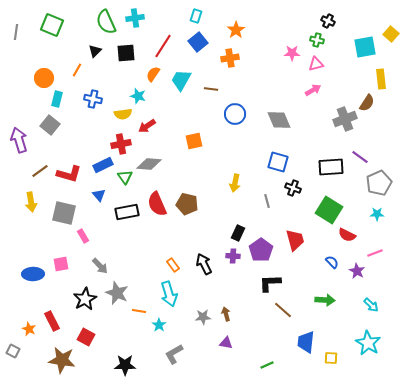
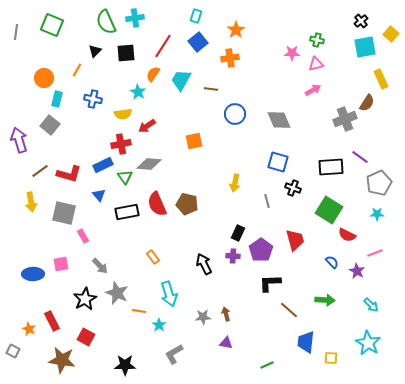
black cross at (328, 21): moved 33 px right; rotated 24 degrees clockwise
yellow rectangle at (381, 79): rotated 18 degrees counterclockwise
cyan star at (138, 96): moved 4 px up; rotated 14 degrees clockwise
orange rectangle at (173, 265): moved 20 px left, 8 px up
brown line at (283, 310): moved 6 px right
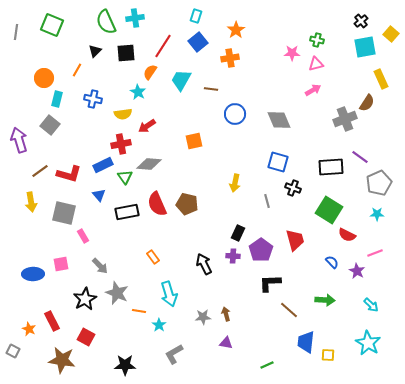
orange semicircle at (153, 74): moved 3 px left, 2 px up
yellow square at (331, 358): moved 3 px left, 3 px up
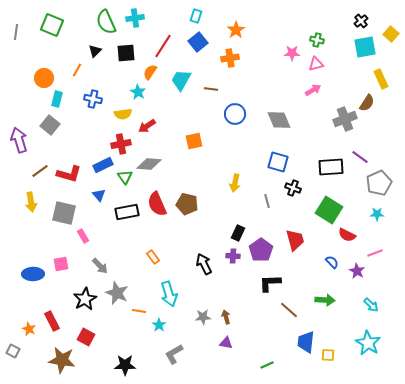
brown arrow at (226, 314): moved 3 px down
